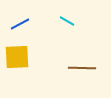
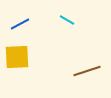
cyan line: moved 1 px up
brown line: moved 5 px right, 3 px down; rotated 20 degrees counterclockwise
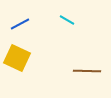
yellow square: moved 1 px down; rotated 28 degrees clockwise
brown line: rotated 20 degrees clockwise
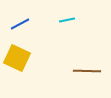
cyan line: rotated 42 degrees counterclockwise
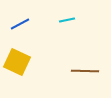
yellow square: moved 4 px down
brown line: moved 2 px left
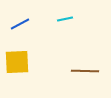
cyan line: moved 2 px left, 1 px up
yellow square: rotated 28 degrees counterclockwise
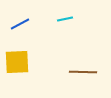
brown line: moved 2 px left, 1 px down
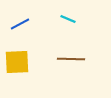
cyan line: moved 3 px right; rotated 35 degrees clockwise
brown line: moved 12 px left, 13 px up
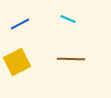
yellow square: rotated 24 degrees counterclockwise
